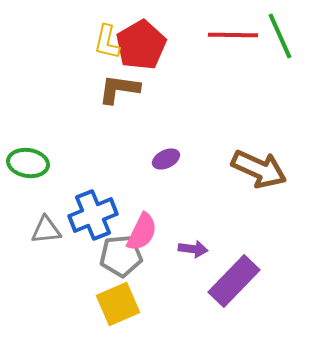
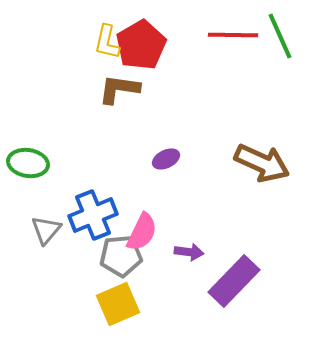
brown arrow: moved 3 px right, 6 px up
gray triangle: rotated 44 degrees counterclockwise
purple arrow: moved 4 px left, 3 px down
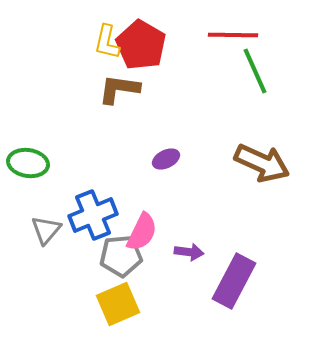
green line: moved 25 px left, 35 px down
red pentagon: rotated 12 degrees counterclockwise
purple rectangle: rotated 16 degrees counterclockwise
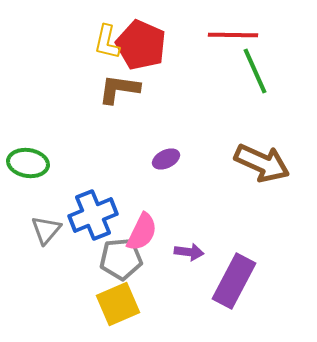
red pentagon: rotated 6 degrees counterclockwise
gray pentagon: moved 3 px down
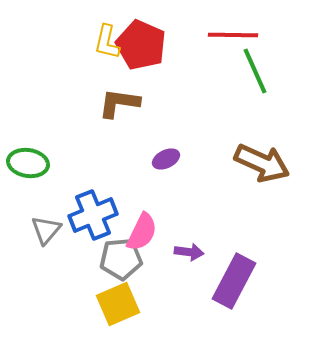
brown L-shape: moved 14 px down
